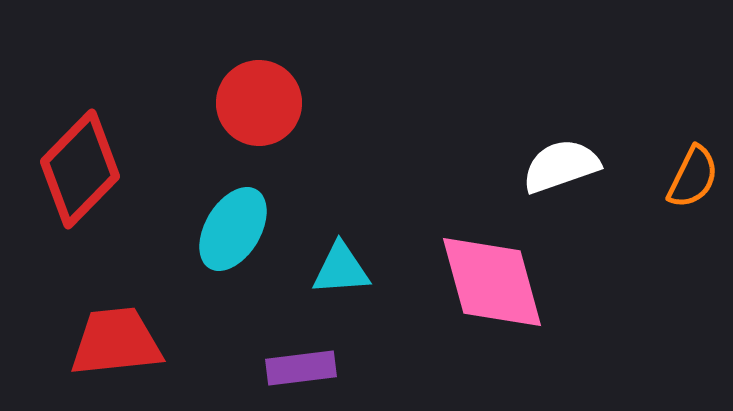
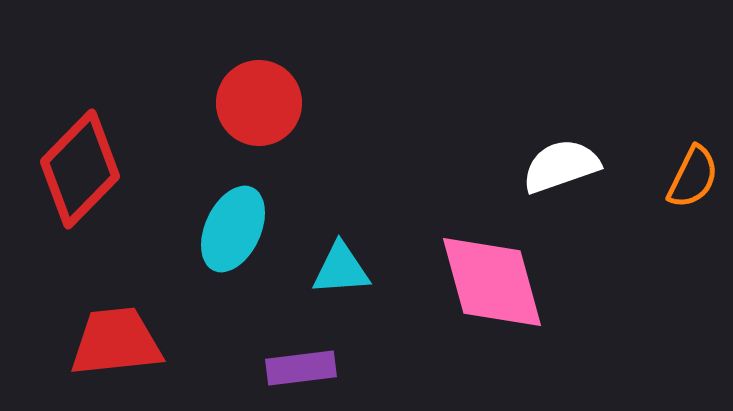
cyan ellipse: rotated 6 degrees counterclockwise
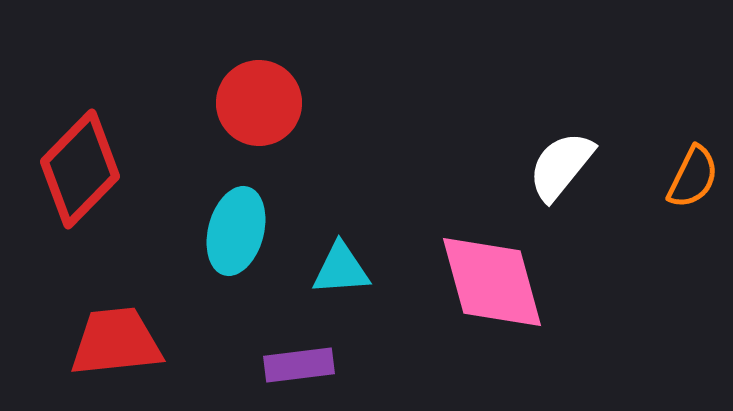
white semicircle: rotated 32 degrees counterclockwise
cyan ellipse: moved 3 px right, 2 px down; rotated 10 degrees counterclockwise
purple rectangle: moved 2 px left, 3 px up
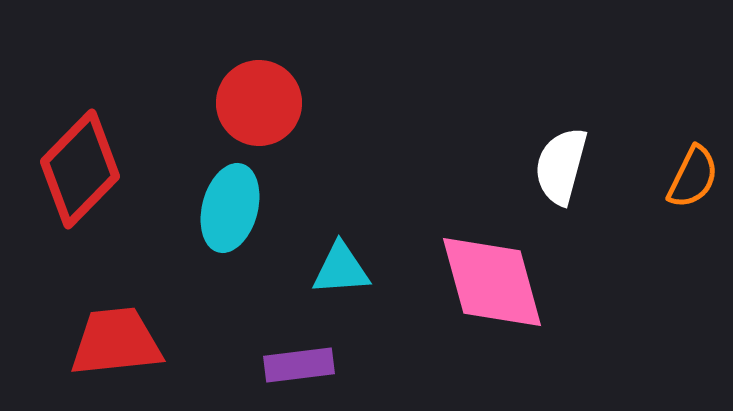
white semicircle: rotated 24 degrees counterclockwise
cyan ellipse: moved 6 px left, 23 px up
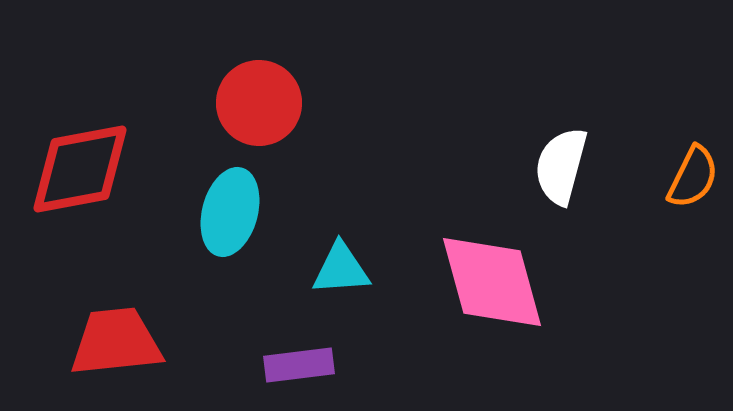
red diamond: rotated 35 degrees clockwise
cyan ellipse: moved 4 px down
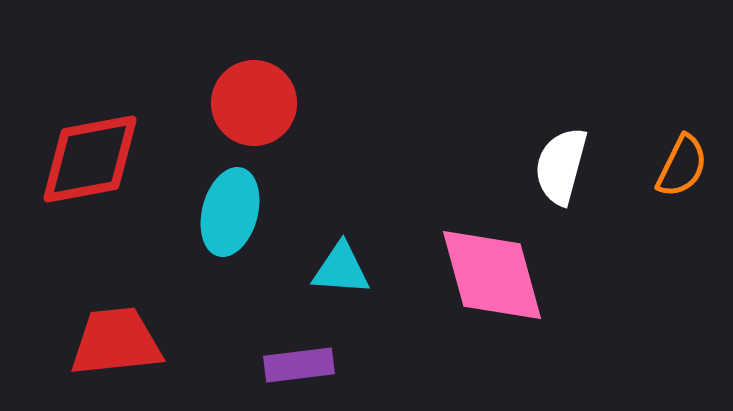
red circle: moved 5 px left
red diamond: moved 10 px right, 10 px up
orange semicircle: moved 11 px left, 11 px up
cyan triangle: rotated 8 degrees clockwise
pink diamond: moved 7 px up
